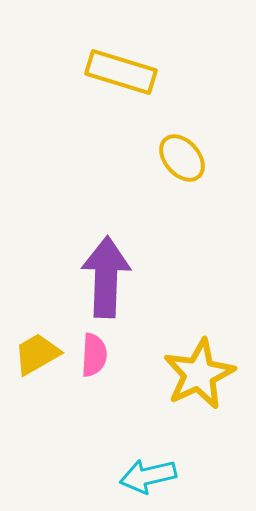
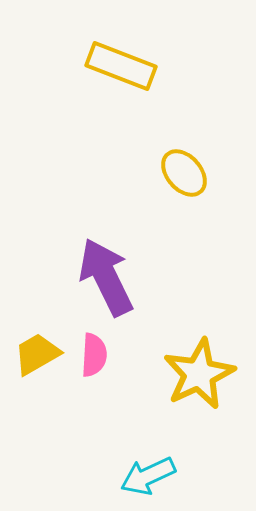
yellow rectangle: moved 6 px up; rotated 4 degrees clockwise
yellow ellipse: moved 2 px right, 15 px down
purple arrow: rotated 28 degrees counterclockwise
cyan arrow: rotated 12 degrees counterclockwise
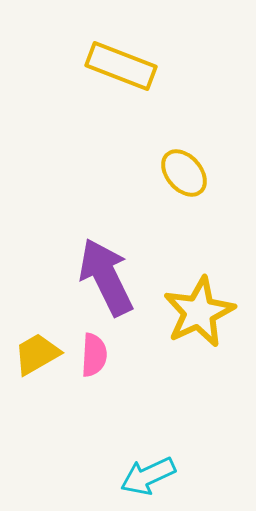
yellow star: moved 62 px up
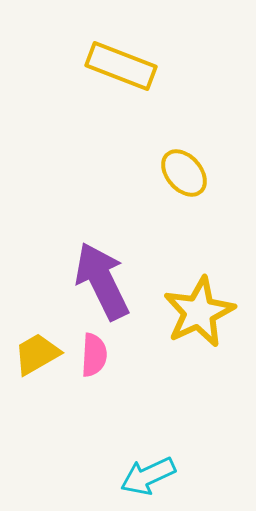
purple arrow: moved 4 px left, 4 px down
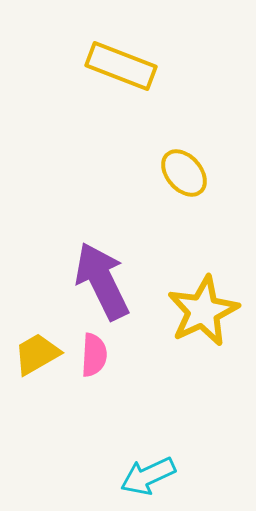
yellow star: moved 4 px right, 1 px up
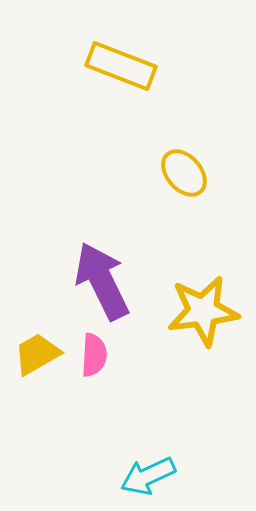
yellow star: rotated 18 degrees clockwise
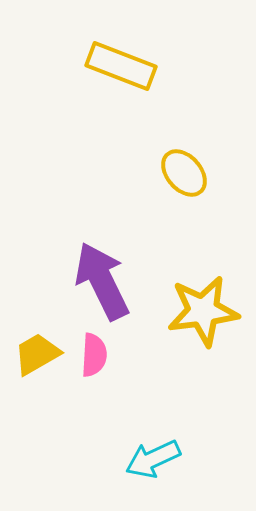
cyan arrow: moved 5 px right, 17 px up
